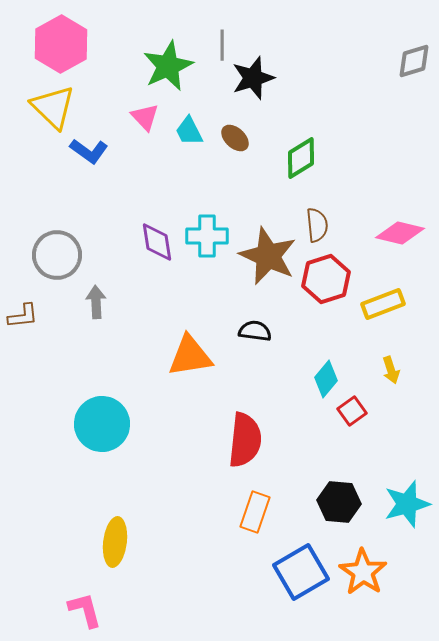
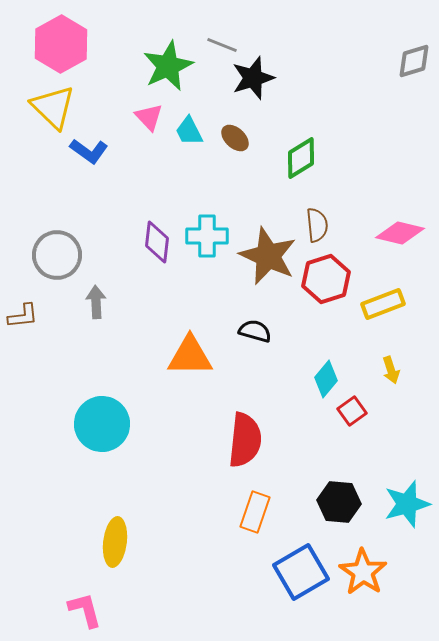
gray line: rotated 68 degrees counterclockwise
pink triangle: moved 4 px right
purple diamond: rotated 15 degrees clockwise
black semicircle: rotated 8 degrees clockwise
orange triangle: rotated 9 degrees clockwise
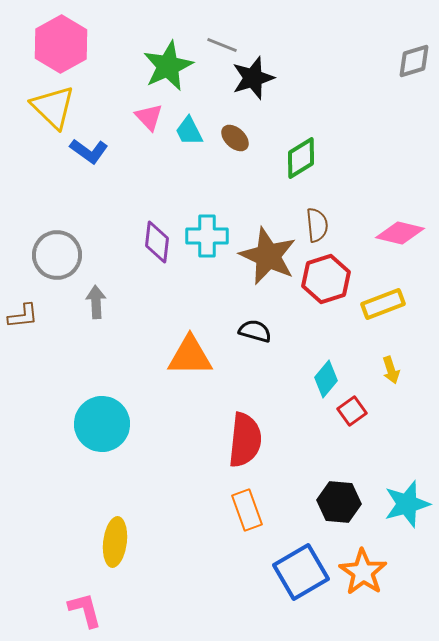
orange rectangle: moved 8 px left, 2 px up; rotated 39 degrees counterclockwise
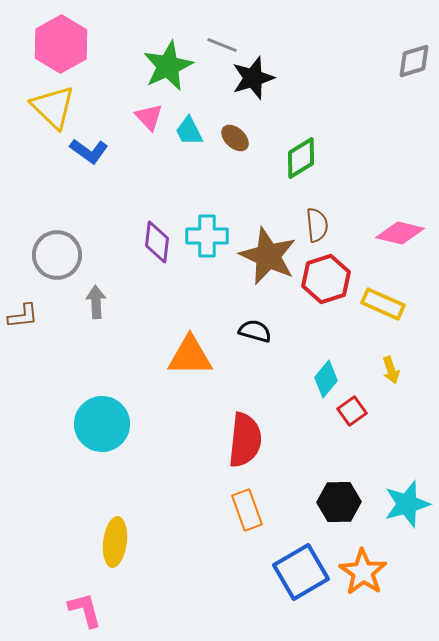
yellow rectangle: rotated 45 degrees clockwise
black hexagon: rotated 6 degrees counterclockwise
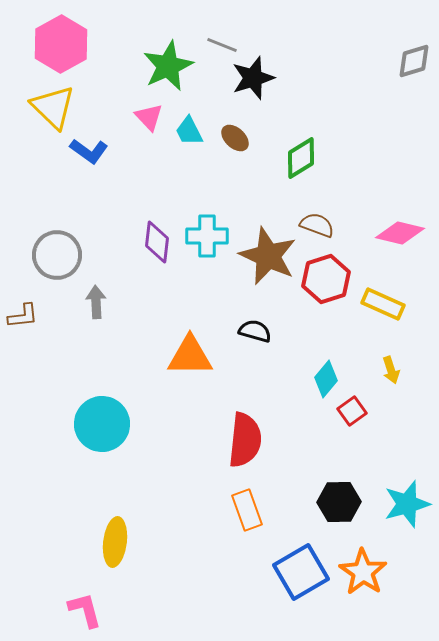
brown semicircle: rotated 64 degrees counterclockwise
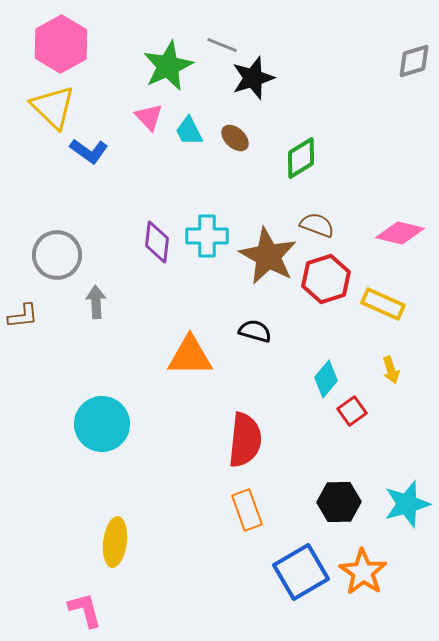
brown star: rotated 4 degrees clockwise
